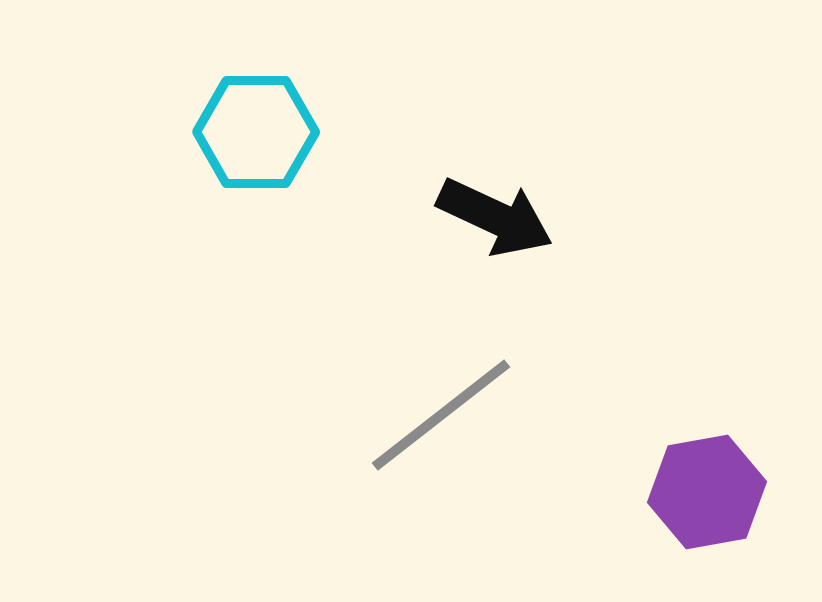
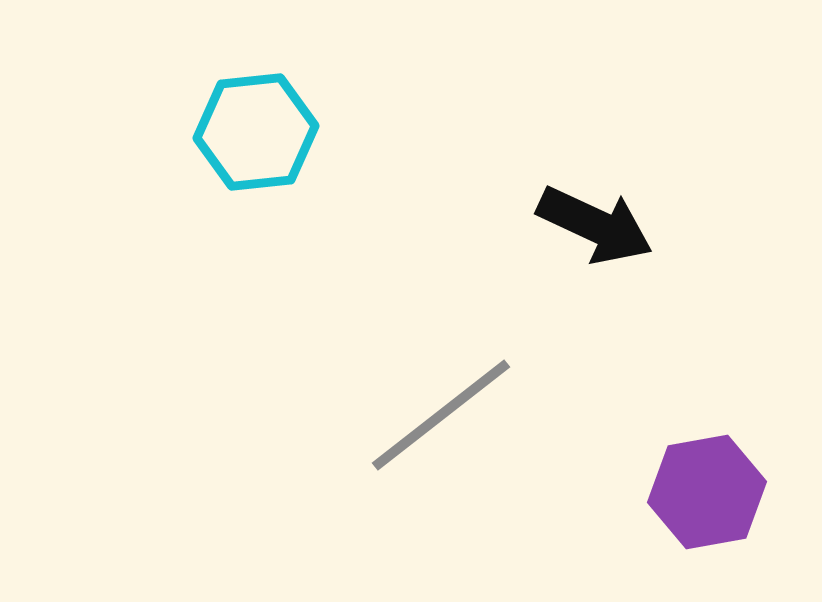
cyan hexagon: rotated 6 degrees counterclockwise
black arrow: moved 100 px right, 8 px down
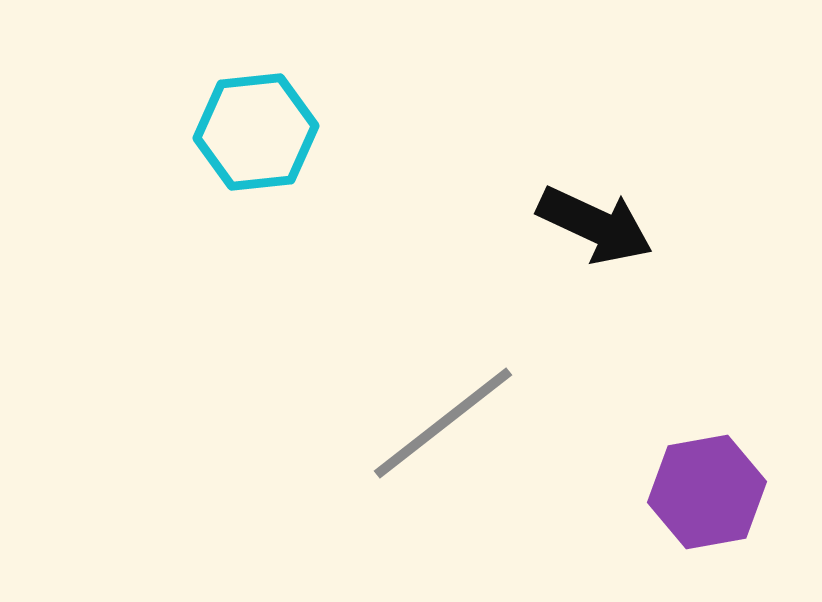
gray line: moved 2 px right, 8 px down
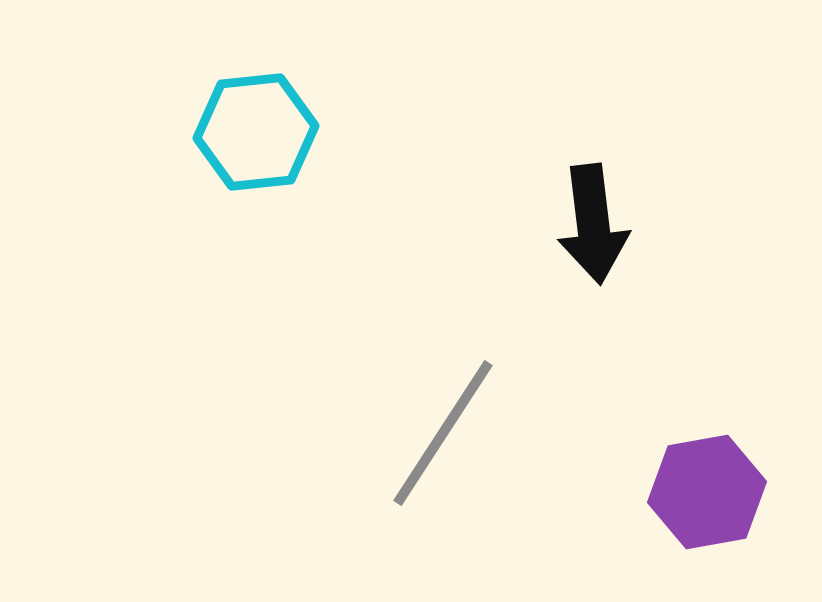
black arrow: moved 2 px left, 1 px up; rotated 58 degrees clockwise
gray line: moved 10 px down; rotated 19 degrees counterclockwise
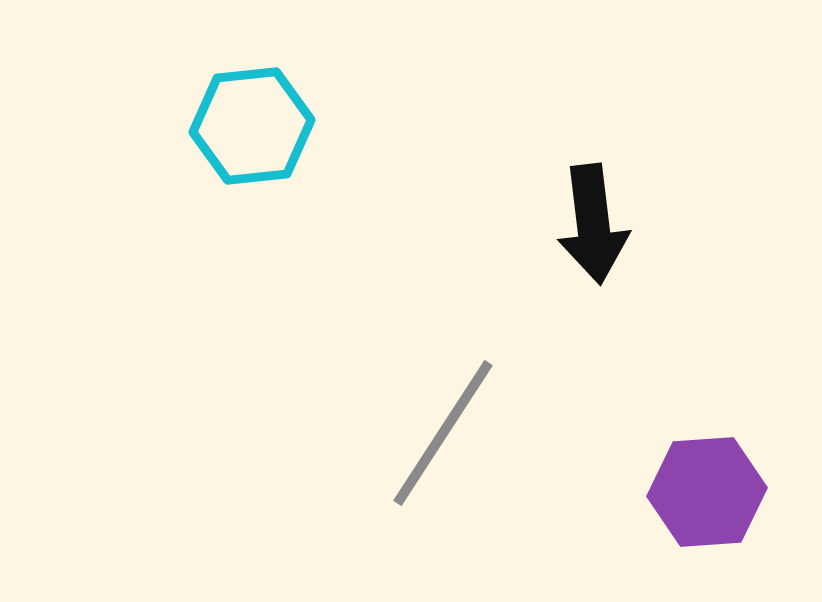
cyan hexagon: moved 4 px left, 6 px up
purple hexagon: rotated 6 degrees clockwise
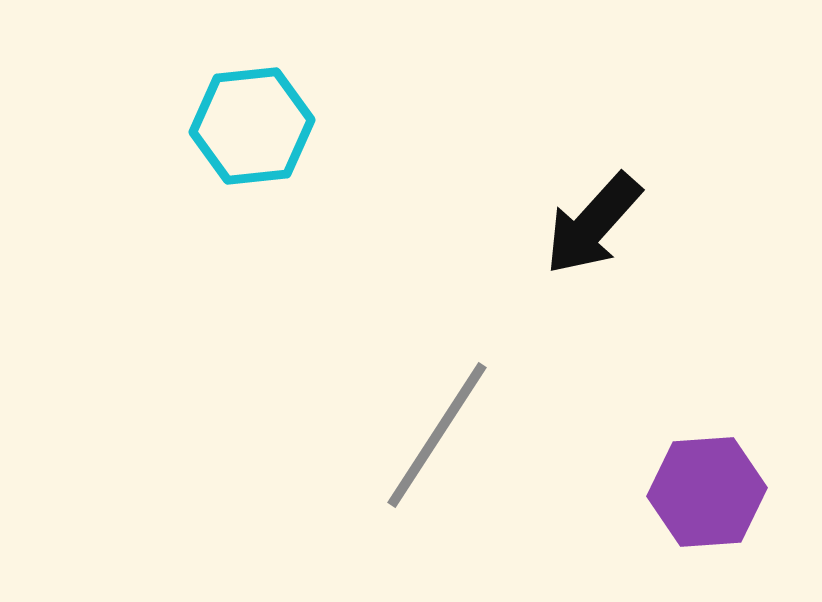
black arrow: rotated 49 degrees clockwise
gray line: moved 6 px left, 2 px down
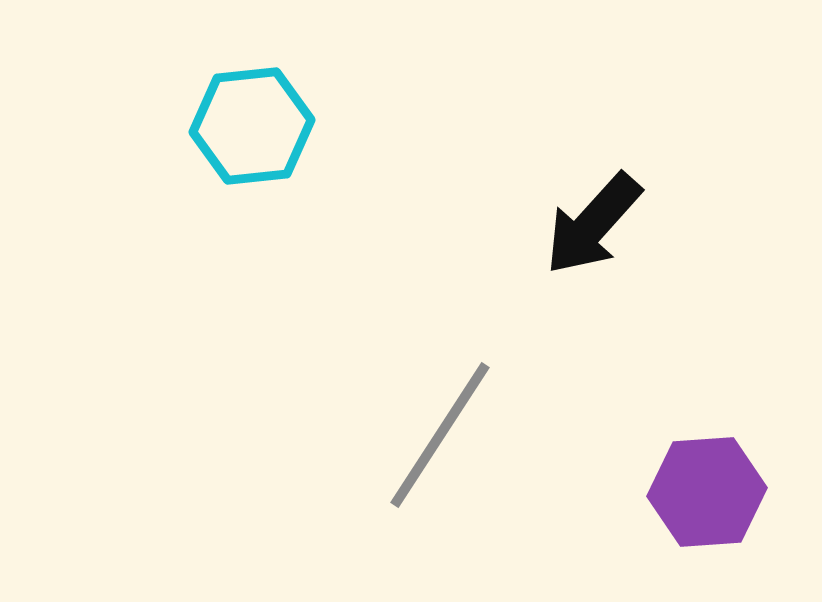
gray line: moved 3 px right
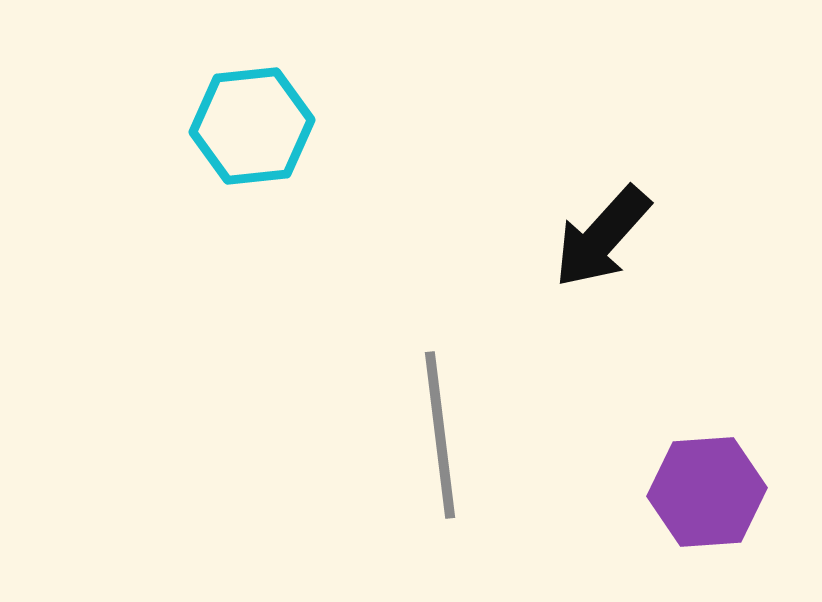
black arrow: moved 9 px right, 13 px down
gray line: rotated 40 degrees counterclockwise
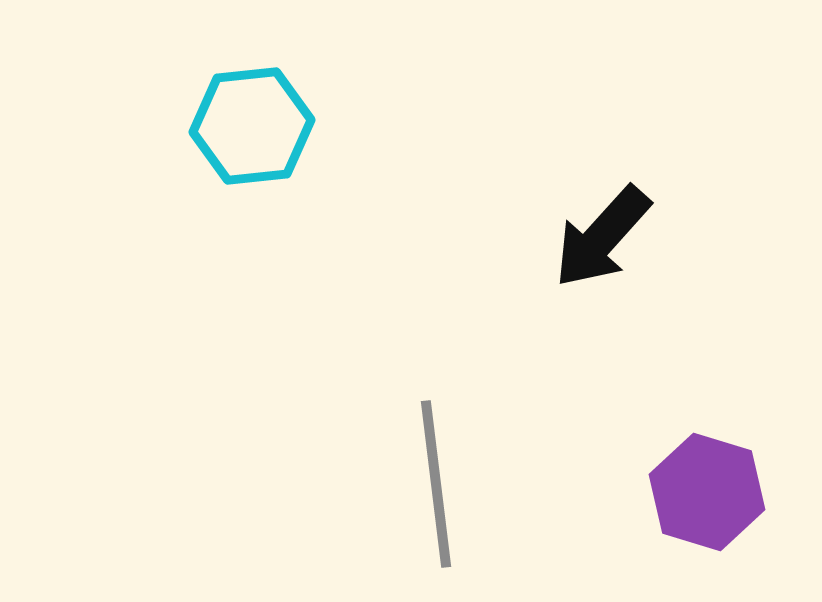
gray line: moved 4 px left, 49 px down
purple hexagon: rotated 21 degrees clockwise
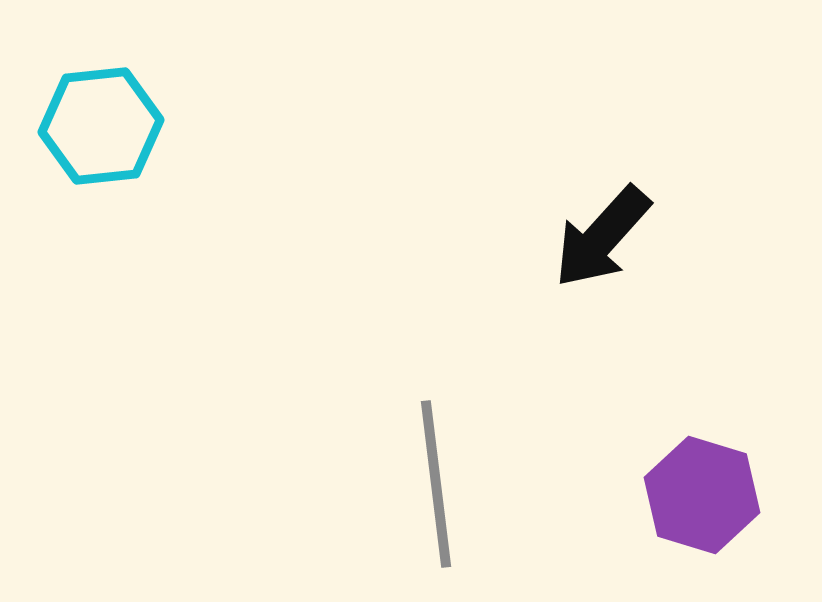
cyan hexagon: moved 151 px left
purple hexagon: moved 5 px left, 3 px down
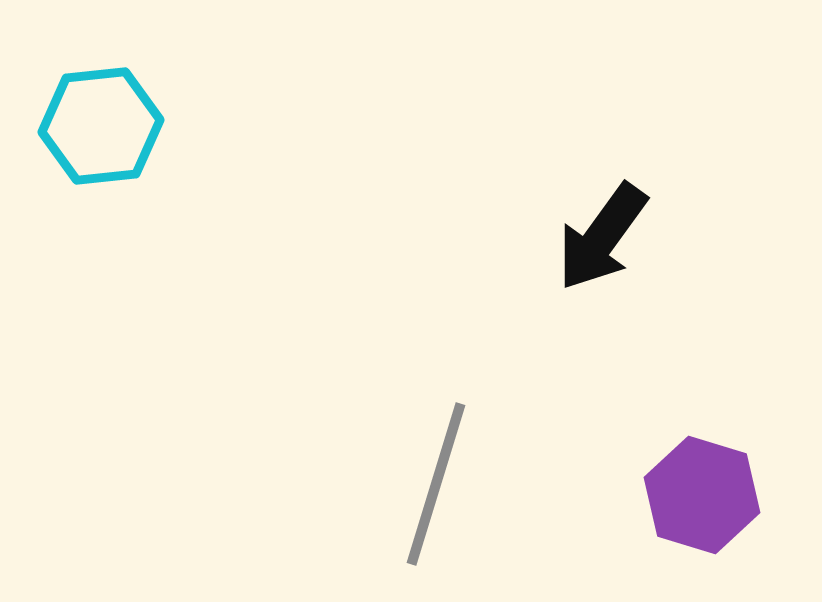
black arrow: rotated 6 degrees counterclockwise
gray line: rotated 24 degrees clockwise
